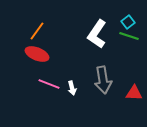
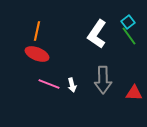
orange line: rotated 24 degrees counterclockwise
green line: rotated 36 degrees clockwise
gray arrow: rotated 8 degrees clockwise
white arrow: moved 3 px up
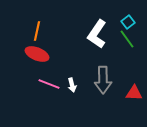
green line: moved 2 px left, 3 px down
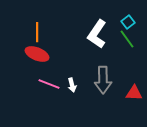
orange line: moved 1 px down; rotated 12 degrees counterclockwise
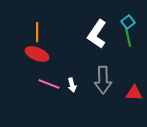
green line: moved 1 px right, 2 px up; rotated 24 degrees clockwise
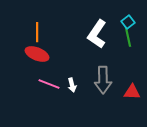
red triangle: moved 2 px left, 1 px up
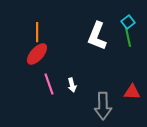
white L-shape: moved 2 px down; rotated 12 degrees counterclockwise
red ellipse: rotated 70 degrees counterclockwise
gray arrow: moved 26 px down
pink line: rotated 50 degrees clockwise
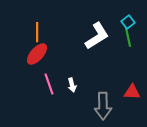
white L-shape: rotated 144 degrees counterclockwise
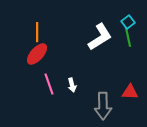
white L-shape: moved 3 px right, 1 px down
red triangle: moved 2 px left
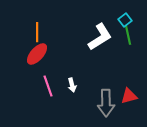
cyan square: moved 3 px left, 2 px up
green line: moved 2 px up
pink line: moved 1 px left, 2 px down
red triangle: moved 1 px left, 4 px down; rotated 18 degrees counterclockwise
gray arrow: moved 3 px right, 3 px up
